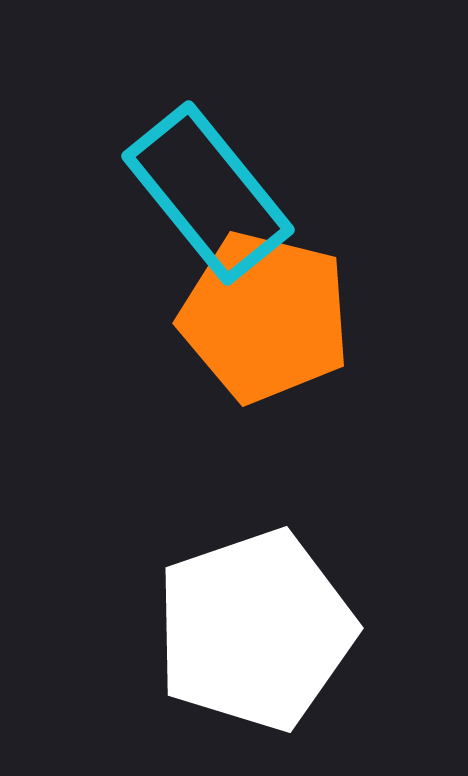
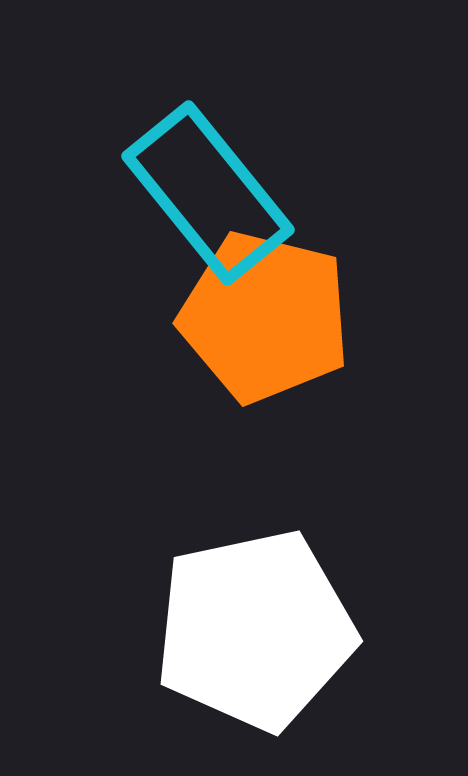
white pentagon: rotated 7 degrees clockwise
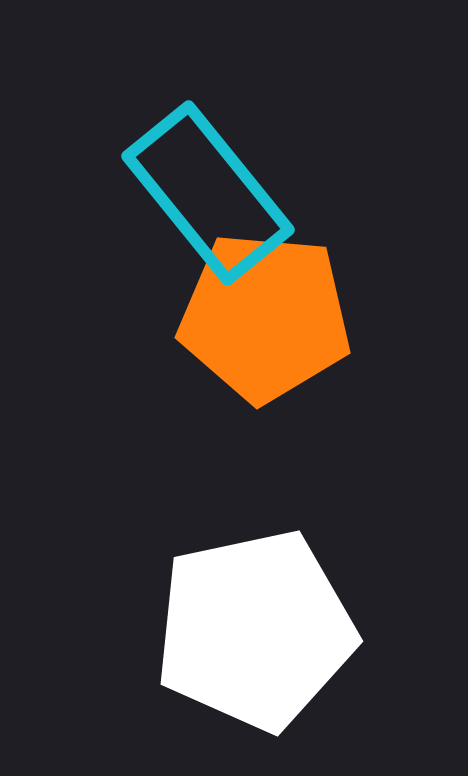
orange pentagon: rotated 9 degrees counterclockwise
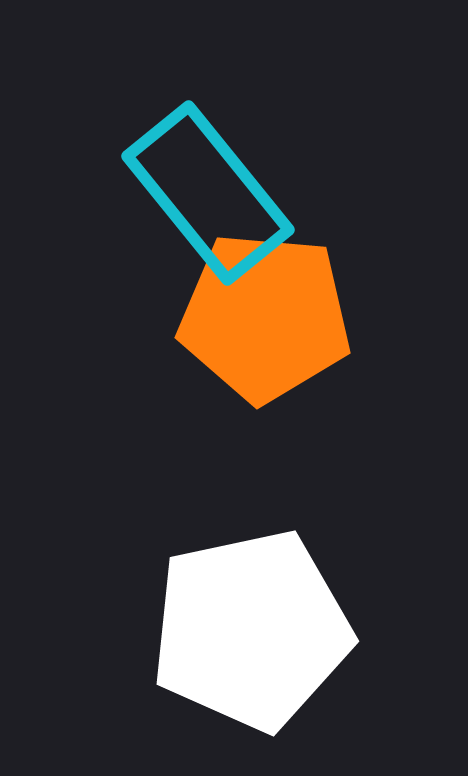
white pentagon: moved 4 px left
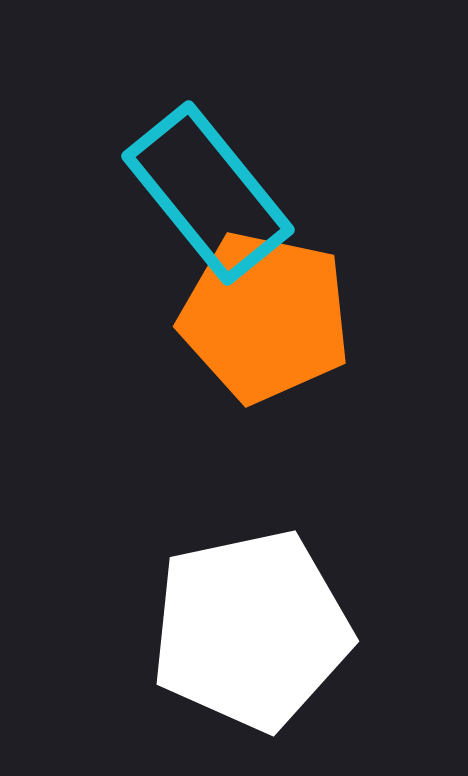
orange pentagon: rotated 7 degrees clockwise
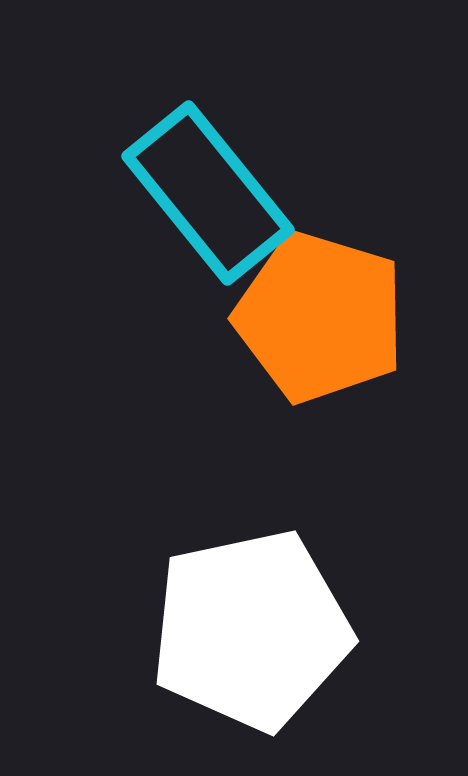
orange pentagon: moved 55 px right; rotated 5 degrees clockwise
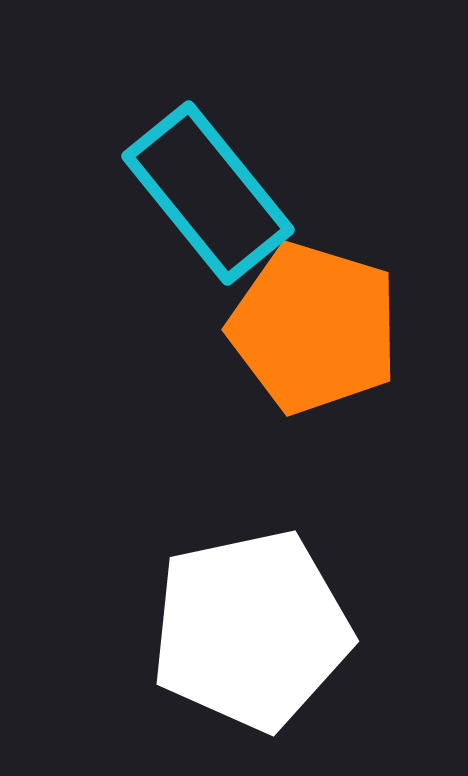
orange pentagon: moved 6 px left, 11 px down
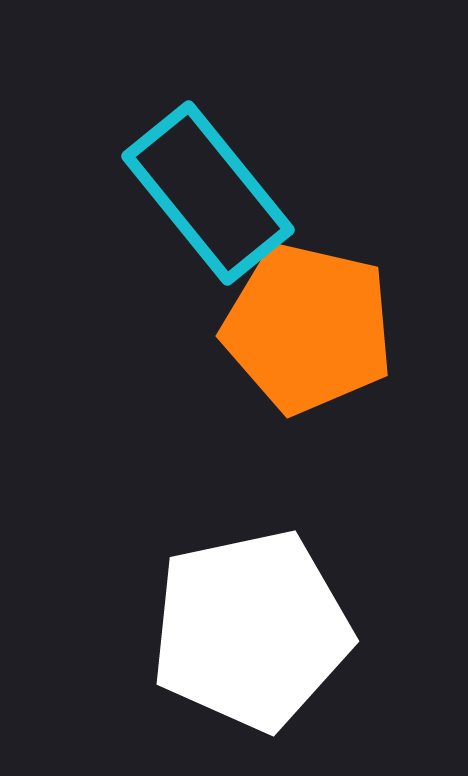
orange pentagon: moved 6 px left; rotated 4 degrees counterclockwise
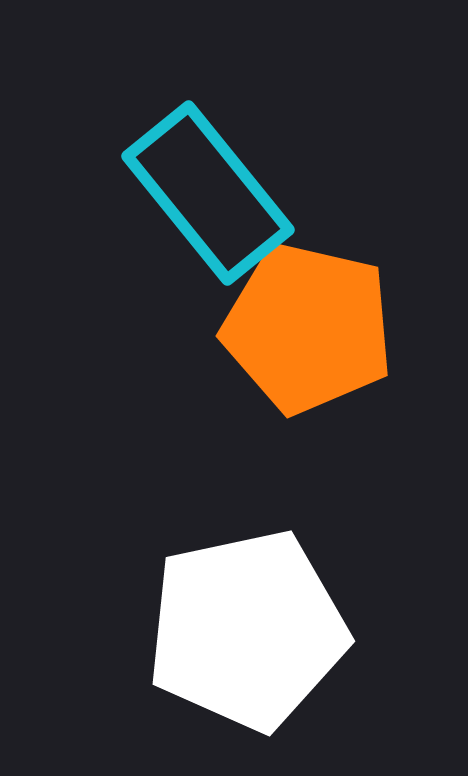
white pentagon: moved 4 px left
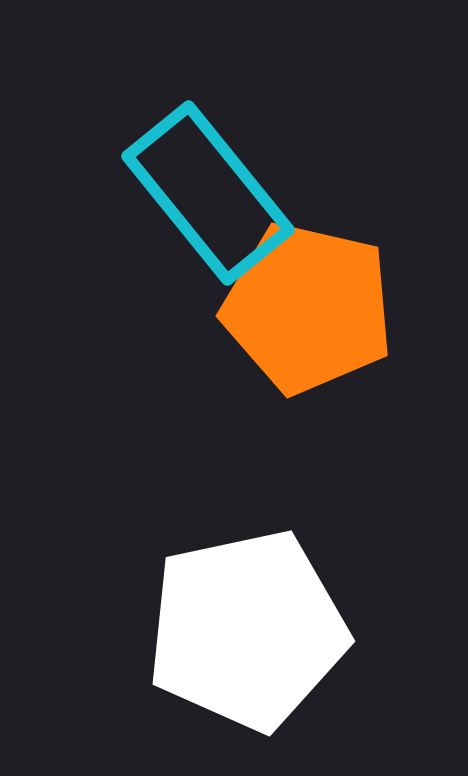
orange pentagon: moved 20 px up
